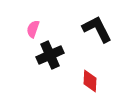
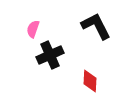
black L-shape: moved 1 px left, 3 px up
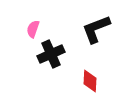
black L-shape: moved 3 px down; rotated 84 degrees counterclockwise
black cross: moved 1 px right, 1 px up
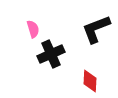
pink semicircle: rotated 144 degrees clockwise
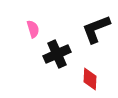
black cross: moved 6 px right
red diamond: moved 2 px up
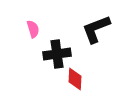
black cross: rotated 16 degrees clockwise
red diamond: moved 15 px left
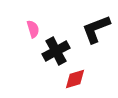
black cross: moved 1 px left, 3 px up; rotated 20 degrees counterclockwise
red diamond: rotated 70 degrees clockwise
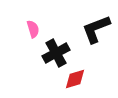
black cross: moved 2 px down
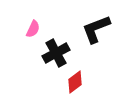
pink semicircle: rotated 42 degrees clockwise
red diamond: moved 3 px down; rotated 20 degrees counterclockwise
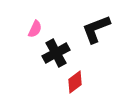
pink semicircle: moved 2 px right
